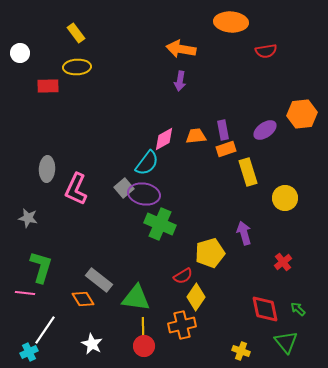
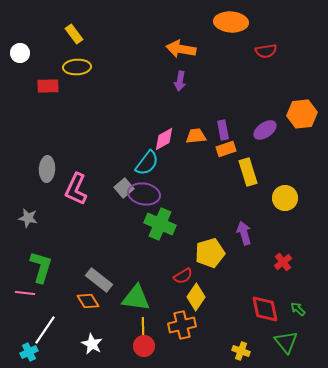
yellow rectangle at (76, 33): moved 2 px left, 1 px down
orange diamond at (83, 299): moved 5 px right, 2 px down
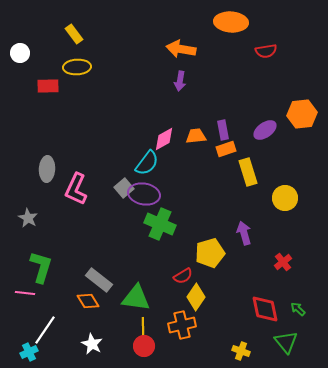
gray star at (28, 218): rotated 18 degrees clockwise
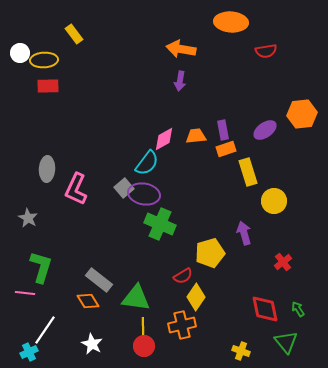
yellow ellipse at (77, 67): moved 33 px left, 7 px up
yellow circle at (285, 198): moved 11 px left, 3 px down
green arrow at (298, 309): rotated 14 degrees clockwise
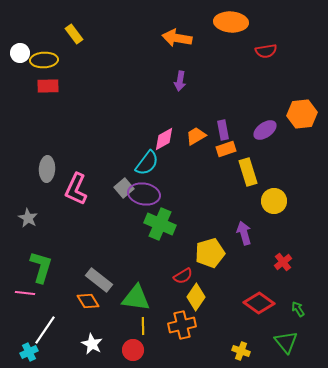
orange arrow at (181, 49): moved 4 px left, 11 px up
orange trapezoid at (196, 136): rotated 25 degrees counterclockwise
red diamond at (265, 309): moved 6 px left, 6 px up; rotated 44 degrees counterclockwise
red circle at (144, 346): moved 11 px left, 4 px down
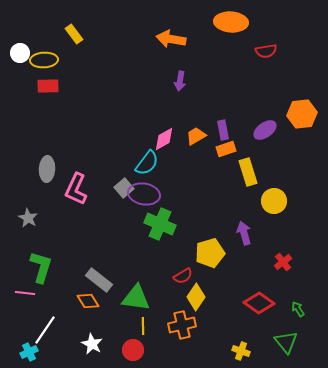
orange arrow at (177, 38): moved 6 px left, 1 px down
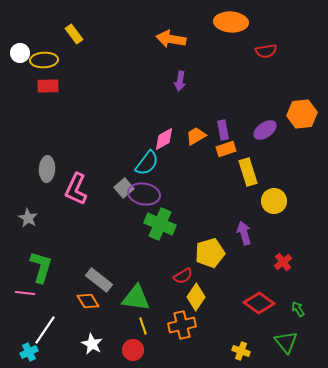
yellow line at (143, 326): rotated 18 degrees counterclockwise
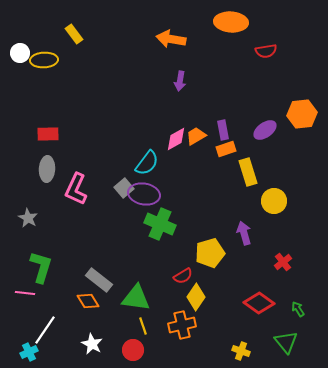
red rectangle at (48, 86): moved 48 px down
pink diamond at (164, 139): moved 12 px right
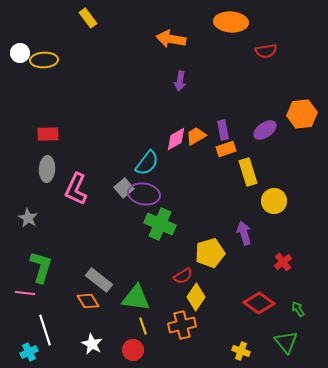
yellow rectangle at (74, 34): moved 14 px right, 16 px up
white line at (45, 330): rotated 52 degrees counterclockwise
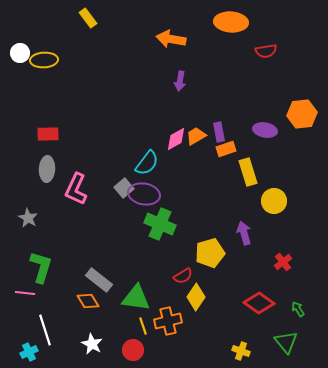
purple rectangle at (223, 130): moved 4 px left, 2 px down
purple ellipse at (265, 130): rotated 45 degrees clockwise
orange cross at (182, 325): moved 14 px left, 4 px up
